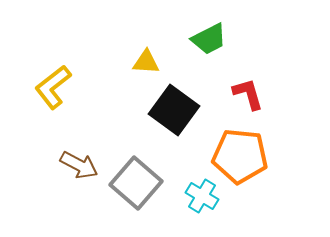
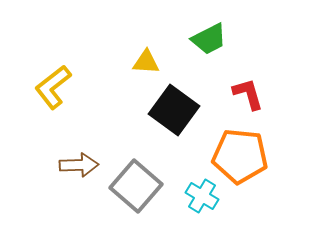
brown arrow: rotated 30 degrees counterclockwise
gray square: moved 3 px down
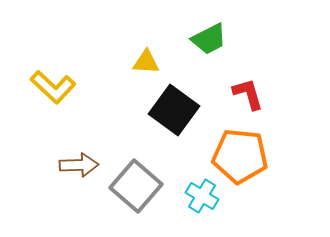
yellow L-shape: rotated 99 degrees counterclockwise
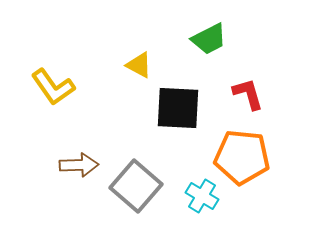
yellow triangle: moved 7 px left, 3 px down; rotated 24 degrees clockwise
yellow L-shape: rotated 12 degrees clockwise
black square: moved 4 px right, 2 px up; rotated 33 degrees counterclockwise
orange pentagon: moved 2 px right, 1 px down
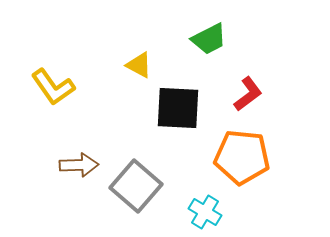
red L-shape: rotated 69 degrees clockwise
cyan cross: moved 3 px right, 16 px down
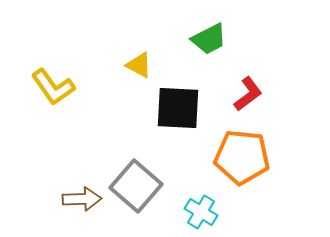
brown arrow: moved 3 px right, 34 px down
cyan cross: moved 4 px left
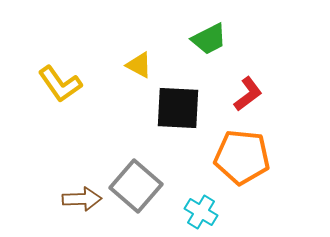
yellow L-shape: moved 7 px right, 3 px up
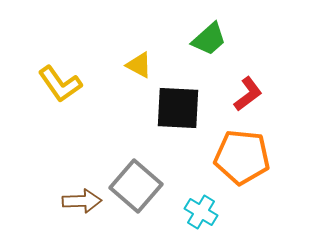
green trapezoid: rotated 15 degrees counterclockwise
brown arrow: moved 2 px down
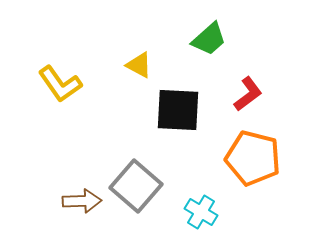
black square: moved 2 px down
orange pentagon: moved 11 px right, 1 px down; rotated 8 degrees clockwise
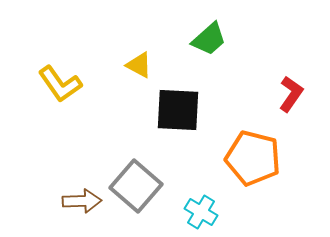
red L-shape: moved 43 px right; rotated 18 degrees counterclockwise
